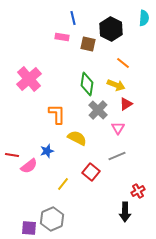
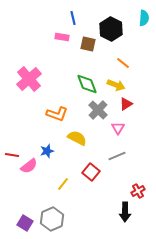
green diamond: rotated 30 degrees counterclockwise
orange L-shape: rotated 110 degrees clockwise
purple square: moved 4 px left, 5 px up; rotated 28 degrees clockwise
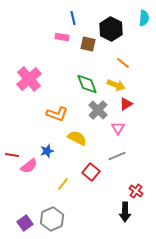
red cross: moved 2 px left; rotated 24 degrees counterclockwise
purple square: rotated 21 degrees clockwise
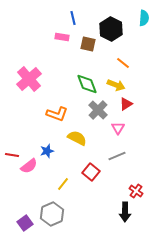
gray hexagon: moved 5 px up
